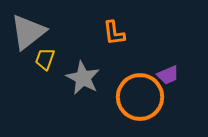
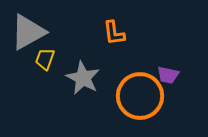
gray triangle: rotated 9 degrees clockwise
purple trapezoid: rotated 35 degrees clockwise
orange circle: moved 1 px up
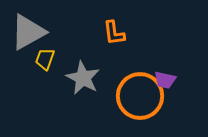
purple trapezoid: moved 3 px left, 5 px down
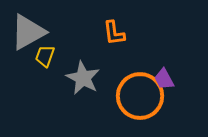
yellow trapezoid: moved 3 px up
purple trapezoid: moved 1 px left, 1 px up; rotated 50 degrees clockwise
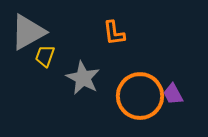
purple trapezoid: moved 9 px right, 15 px down
